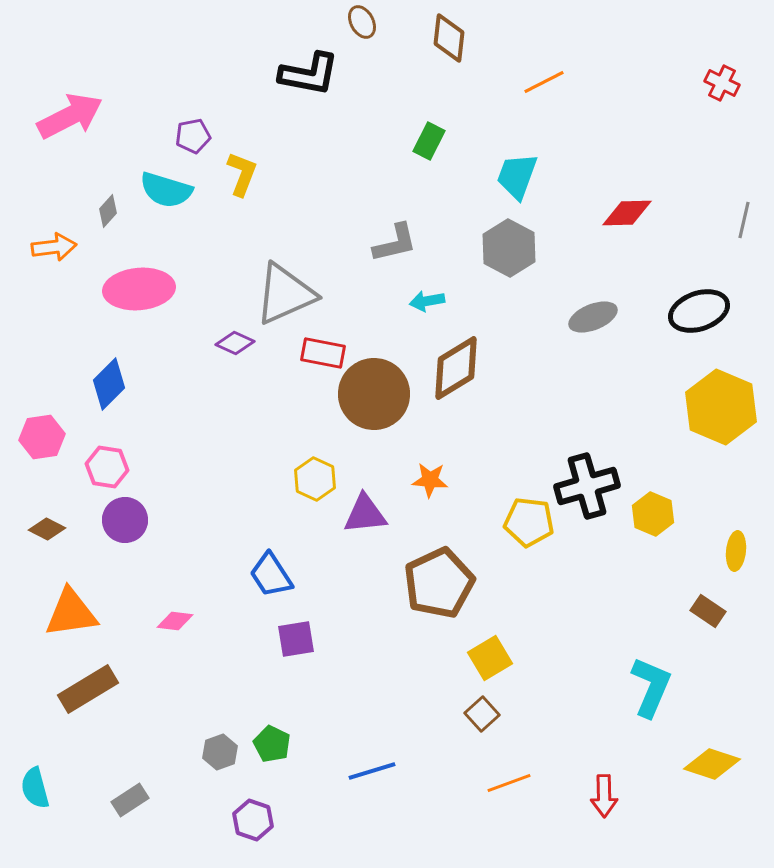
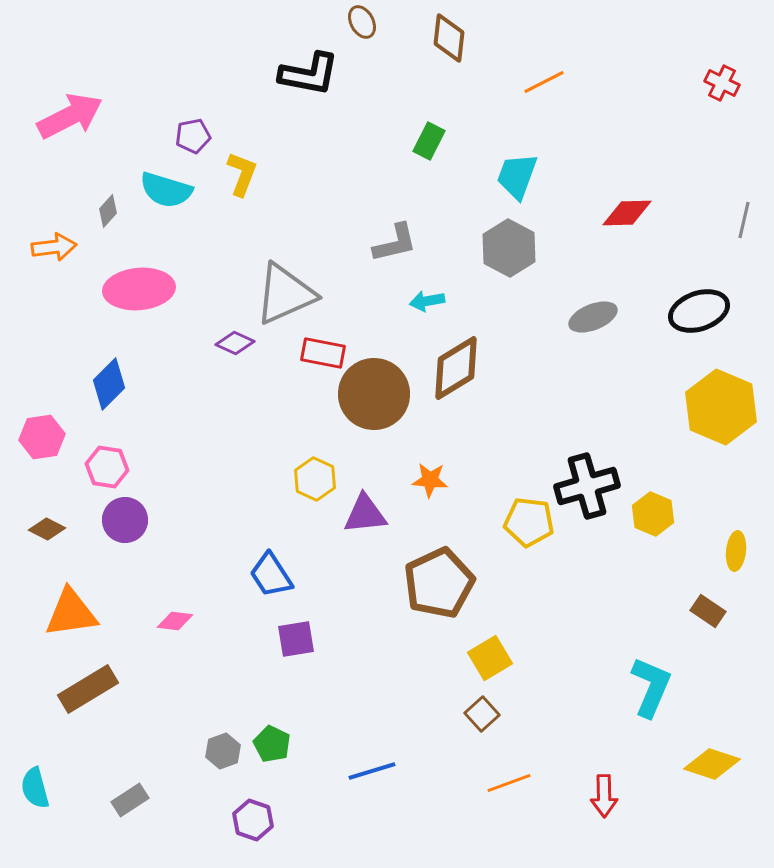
gray hexagon at (220, 752): moved 3 px right, 1 px up
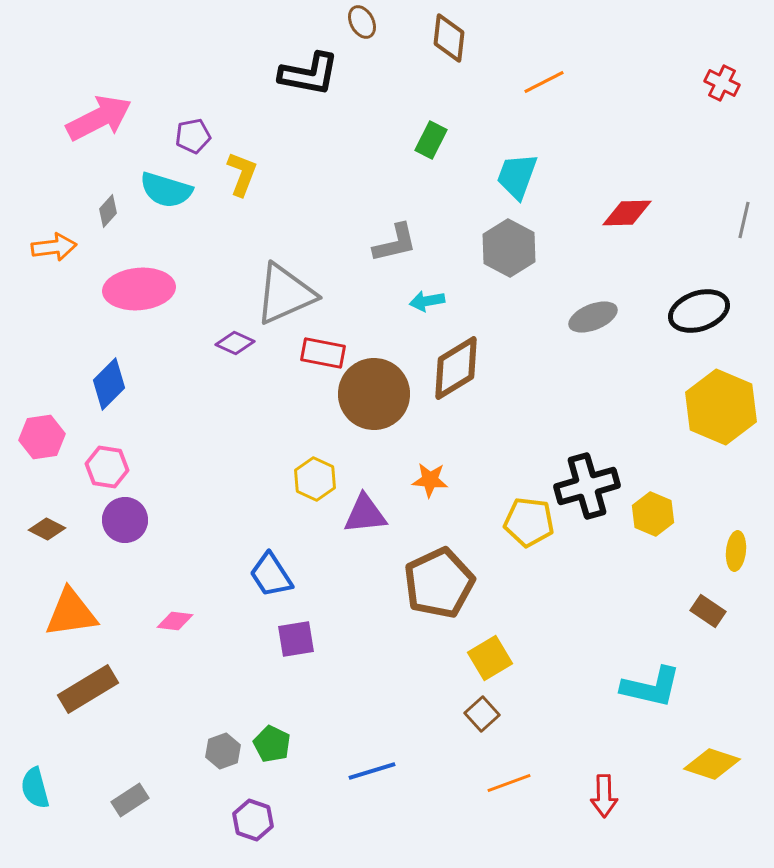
pink arrow at (70, 116): moved 29 px right, 2 px down
green rectangle at (429, 141): moved 2 px right, 1 px up
cyan L-shape at (651, 687): rotated 80 degrees clockwise
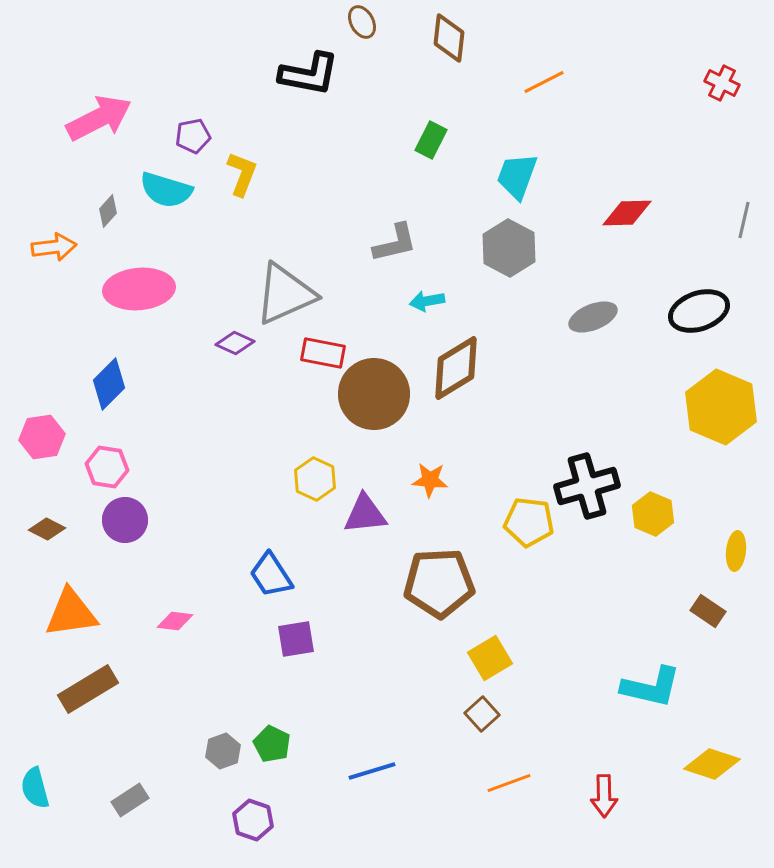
brown pentagon at (439, 583): rotated 22 degrees clockwise
